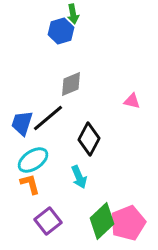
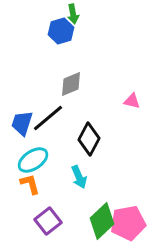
pink pentagon: rotated 12 degrees clockwise
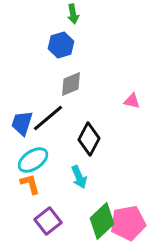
blue hexagon: moved 14 px down
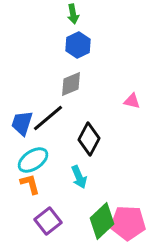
blue hexagon: moved 17 px right; rotated 10 degrees counterclockwise
pink pentagon: rotated 12 degrees clockwise
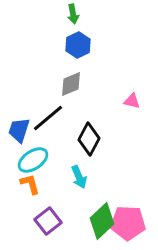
blue trapezoid: moved 3 px left, 7 px down
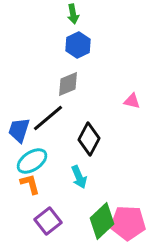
gray diamond: moved 3 px left
cyan ellipse: moved 1 px left, 1 px down
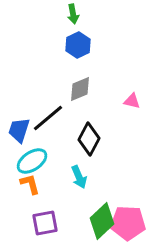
gray diamond: moved 12 px right, 5 px down
purple square: moved 3 px left, 2 px down; rotated 28 degrees clockwise
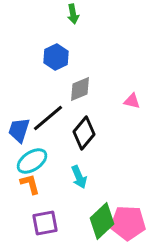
blue hexagon: moved 22 px left, 12 px down
black diamond: moved 5 px left, 6 px up; rotated 12 degrees clockwise
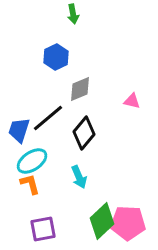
purple square: moved 2 px left, 6 px down
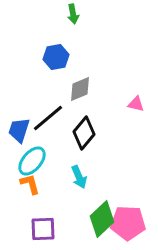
blue hexagon: rotated 15 degrees clockwise
pink triangle: moved 4 px right, 3 px down
cyan ellipse: rotated 16 degrees counterclockwise
green diamond: moved 2 px up
purple square: rotated 8 degrees clockwise
